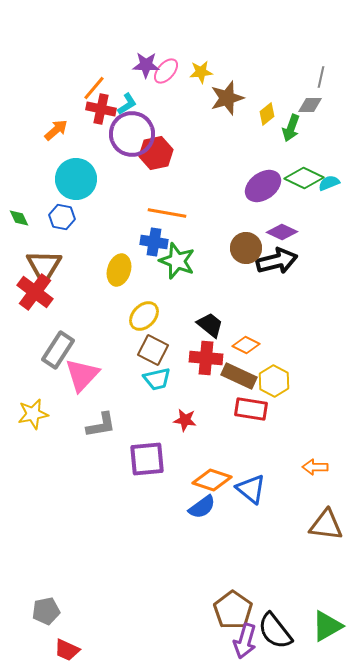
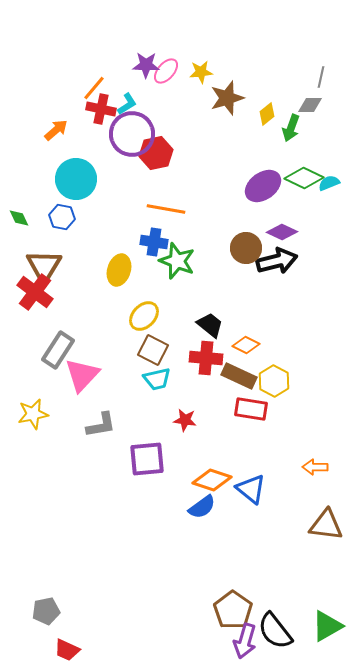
orange line at (167, 213): moved 1 px left, 4 px up
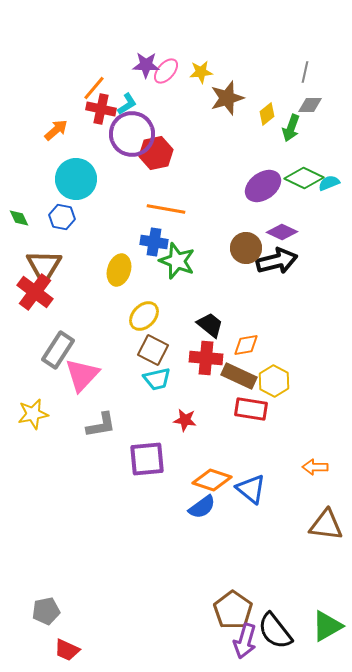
gray line at (321, 77): moved 16 px left, 5 px up
orange diamond at (246, 345): rotated 36 degrees counterclockwise
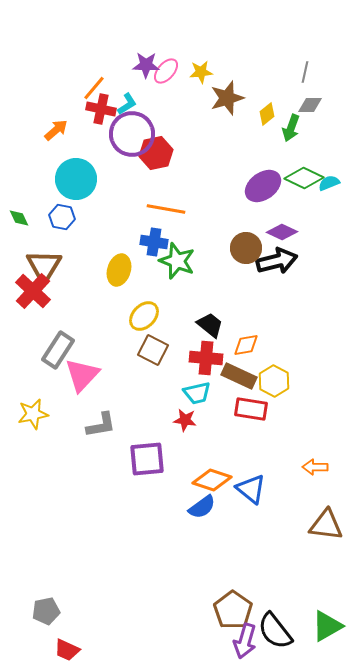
red cross at (35, 292): moved 2 px left, 1 px up; rotated 6 degrees clockwise
cyan trapezoid at (157, 379): moved 40 px right, 14 px down
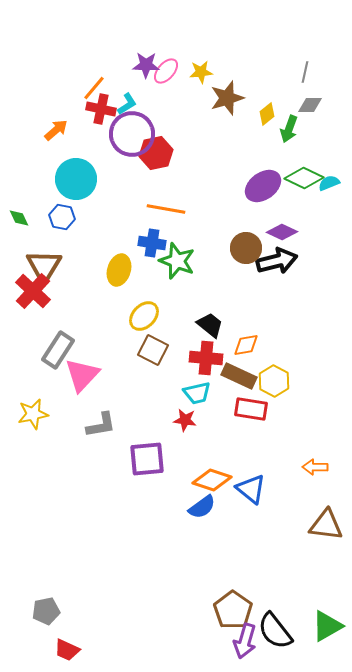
green arrow at (291, 128): moved 2 px left, 1 px down
blue cross at (154, 242): moved 2 px left, 1 px down
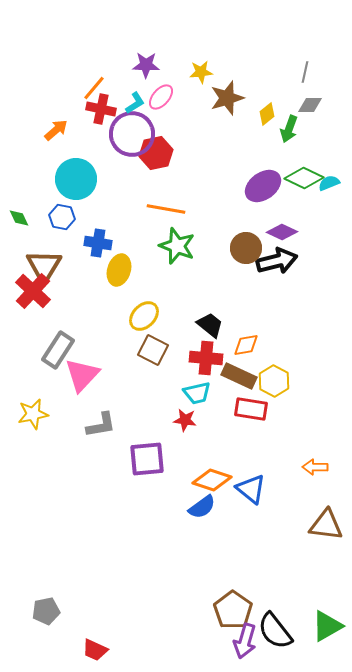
pink ellipse at (166, 71): moved 5 px left, 26 px down
cyan L-shape at (127, 104): moved 8 px right, 1 px up
blue cross at (152, 243): moved 54 px left
green star at (177, 261): moved 15 px up
red trapezoid at (67, 650): moved 28 px right
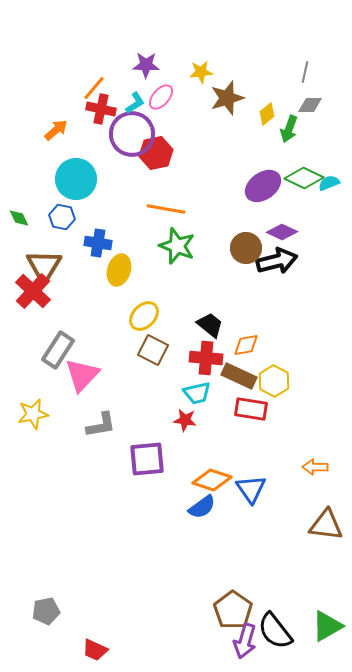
blue triangle at (251, 489): rotated 16 degrees clockwise
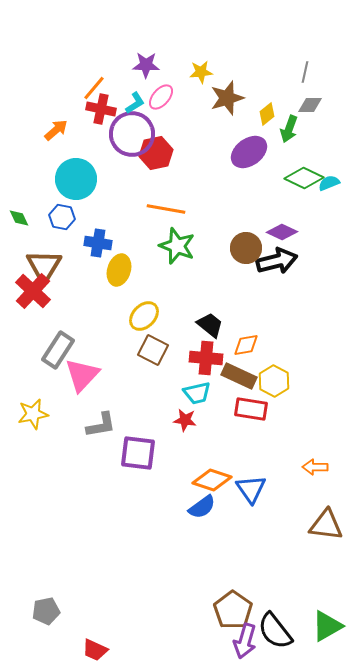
purple ellipse at (263, 186): moved 14 px left, 34 px up
purple square at (147, 459): moved 9 px left, 6 px up; rotated 12 degrees clockwise
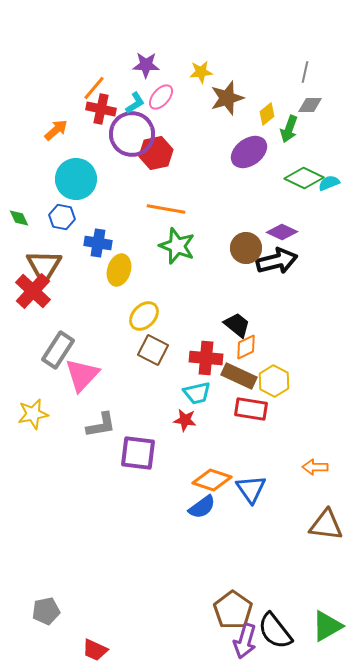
black trapezoid at (210, 325): moved 27 px right
orange diamond at (246, 345): moved 2 px down; rotated 16 degrees counterclockwise
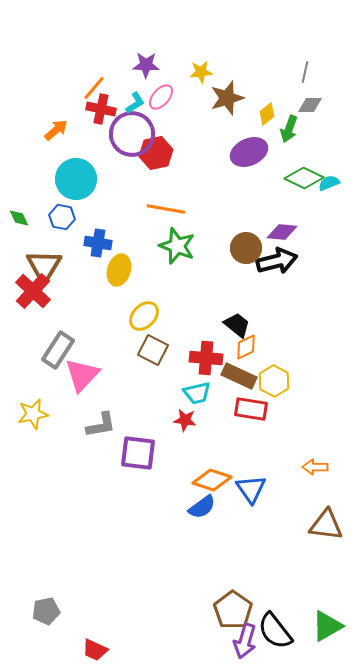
purple ellipse at (249, 152): rotated 12 degrees clockwise
purple diamond at (282, 232): rotated 20 degrees counterclockwise
